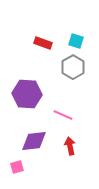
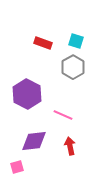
purple hexagon: rotated 24 degrees clockwise
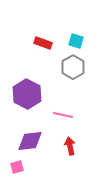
pink line: rotated 12 degrees counterclockwise
purple diamond: moved 4 px left
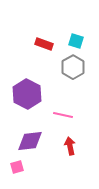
red rectangle: moved 1 px right, 1 px down
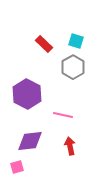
red rectangle: rotated 24 degrees clockwise
